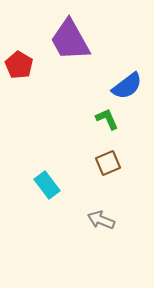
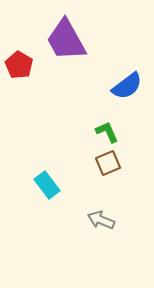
purple trapezoid: moved 4 px left
green L-shape: moved 13 px down
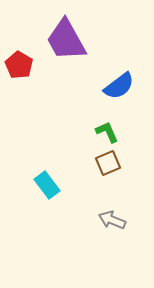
blue semicircle: moved 8 px left
gray arrow: moved 11 px right
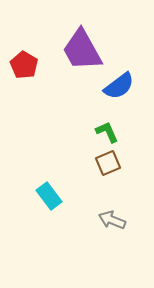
purple trapezoid: moved 16 px right, 10 px down
red pentagon: moved 5 px right
cyan rectangle: moved 2 px right, 11 px down
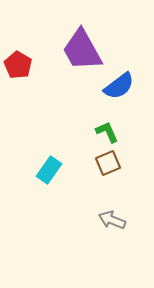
red pentagon: moved 6 px left
cyan rectangle: moved 26 px up; rotated 72 degrees clockwise
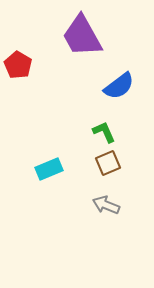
purple trapezoid: moved 14 px up
green L-shape: moved 3 px left
cyan rectangle: moved 1 px up; rotated 32 degrees clockwise
gray arrow: moved 6 px left, 15 px up
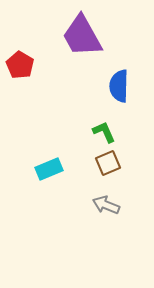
red pentagon: moved 2 px right
blue semicircle: rotated 128 degrees clockwise
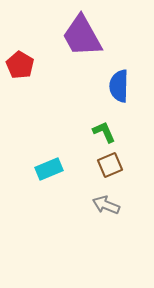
brown square: moved 2 px right, 2 px down
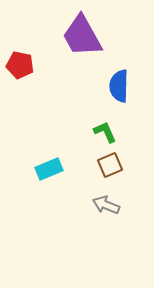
red pentagon: rotated 20 degrees counterclockwise
green L-shape: moved 1 px right
